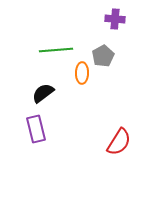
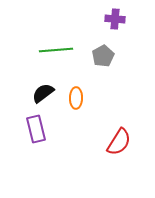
orange ellipse: moved 6 px left, 25 px down
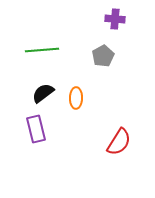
green line: moved 14 px left
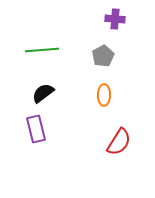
orange ellipse: moved 28 px right, 3 px up
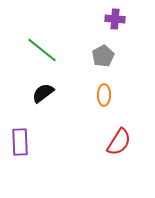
green line: rotated 44 degrees clockwise
purple rectangle: moved 16 px left, 13 px down; rotated 12 degrees clockwise
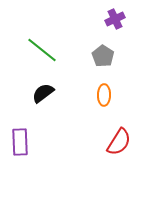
purple cross: rotated 30 degrees counterclockwise
gray pentagon: rotated 10 degrees counterclockwise
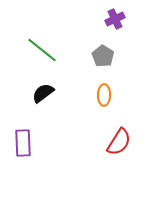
purple rectangle: moved 3 px right, 1 px down
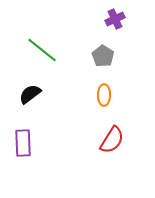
black semicircle: moved 13 px left, 1 px down
red semicircle: moved 7 px left, 2 px up
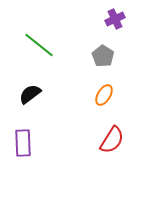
green line: moved 3 px left, 5 px up
orange ellipse: rotated 30 degrees clockwise
